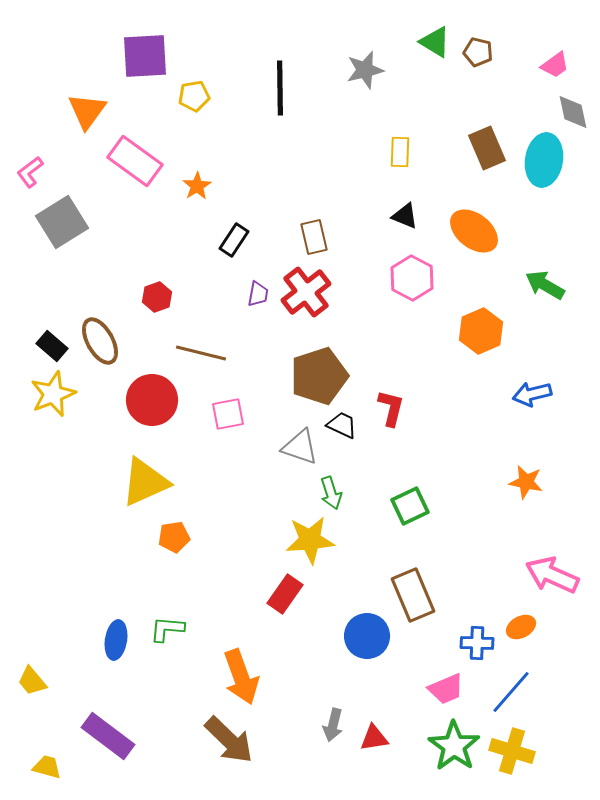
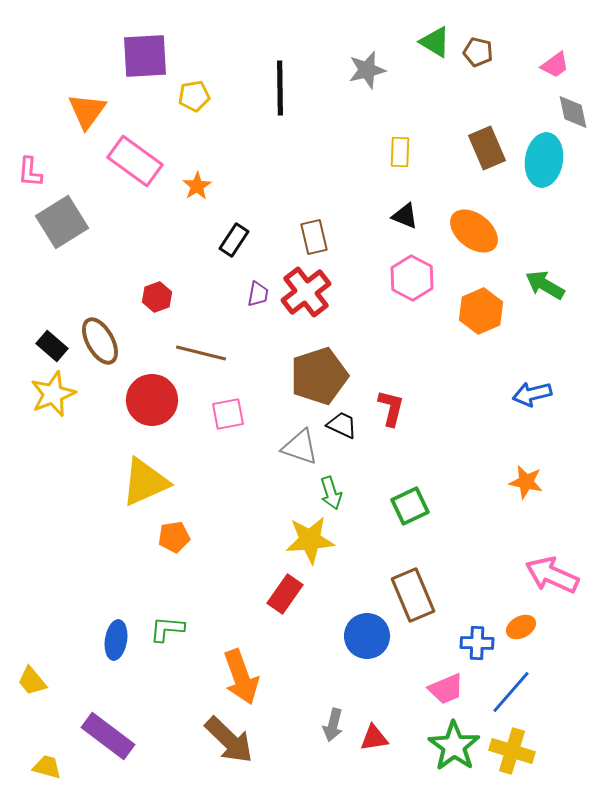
gray star at (365, 70): moved 2 px right
pink L-shape at (30, 172): rotated 48 degrees counterclockwise
orange hexagon at (481, 331): moved 20 px up
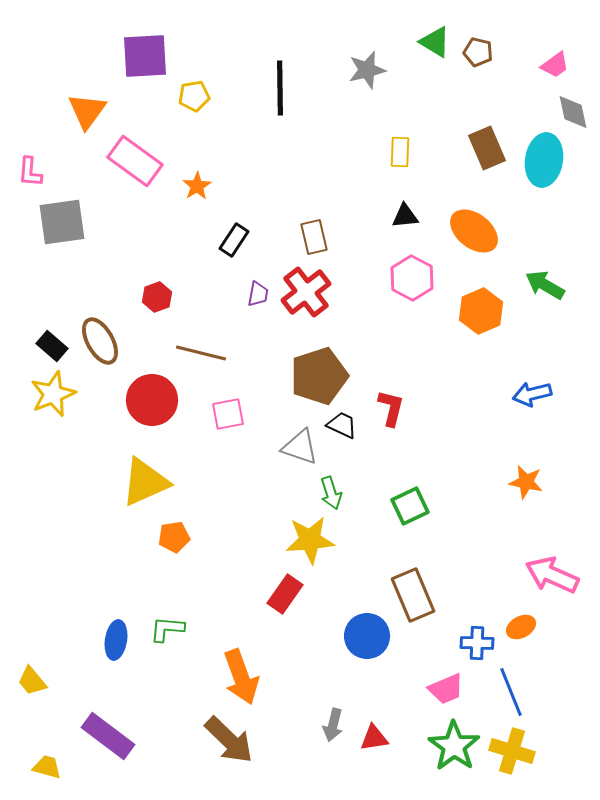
black triangle at (405, 216): rotated 28 degrees counterclockwise
gray square at (62, 222): rotated 24 degrees clockwise
blue line at (511, 692): rotated 63 degrees counterclockwise
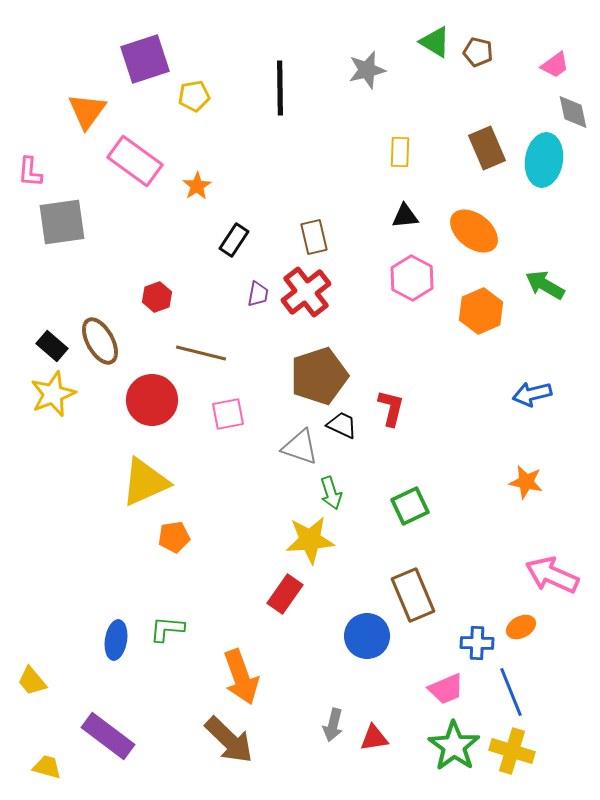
purple square at (145, 56): moved 3 px down; rotated 15 degrees counterclockwise
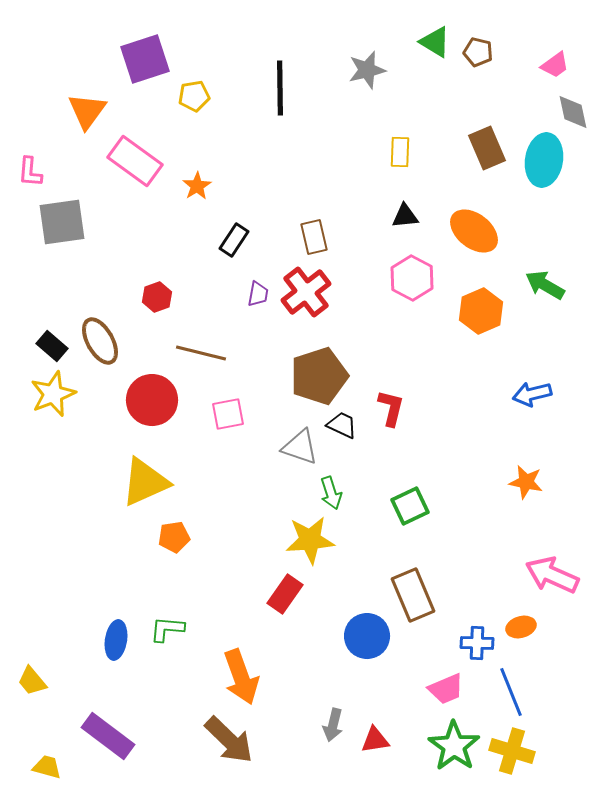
orange ellipse at (521, 627): rotated 12 degrees clockwise
red triangle at (374, 738): moved 1 px right, 2 px down
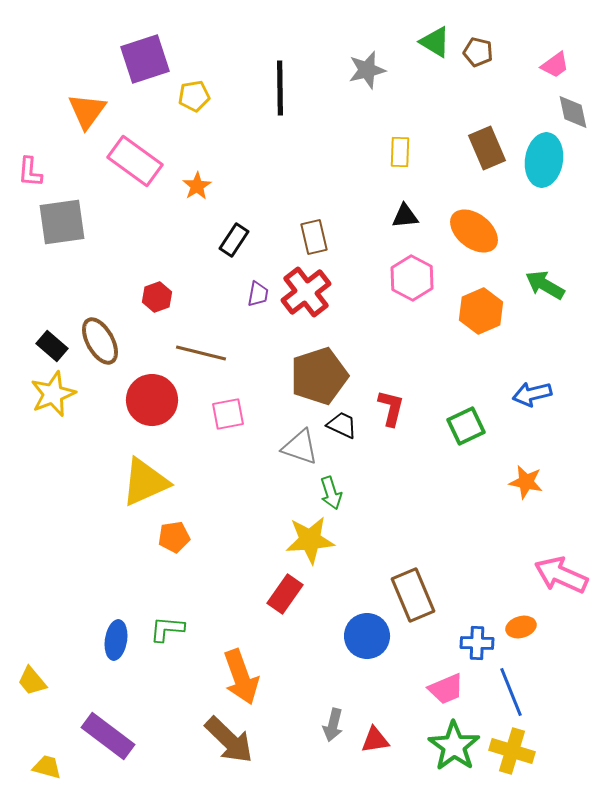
green square at (410, 506): moved 56 px right, 80 px up
pink arrow at (552, 575): moved 9 px right
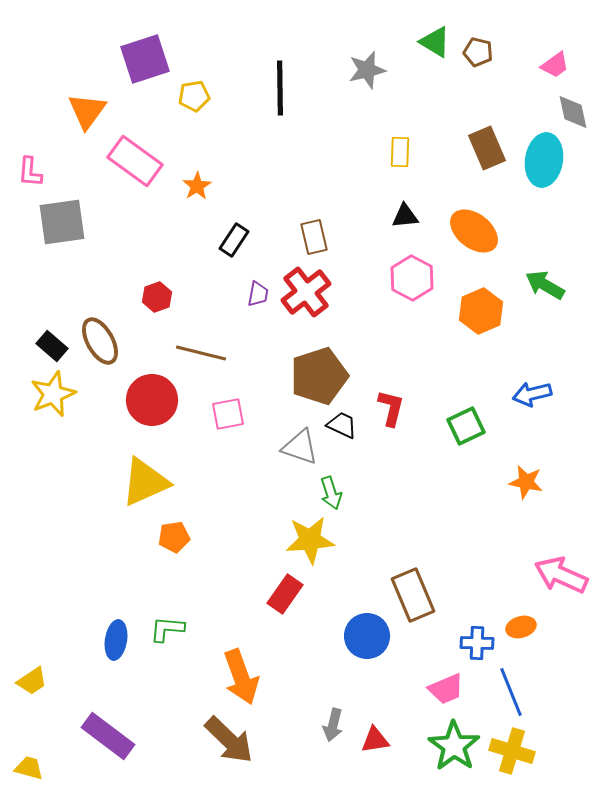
yellow trapezoid at (32, 681): rotated 84 degrees counterclockwise
yellow trapezoid at (47, 767): moved 18 px left, 1 px down
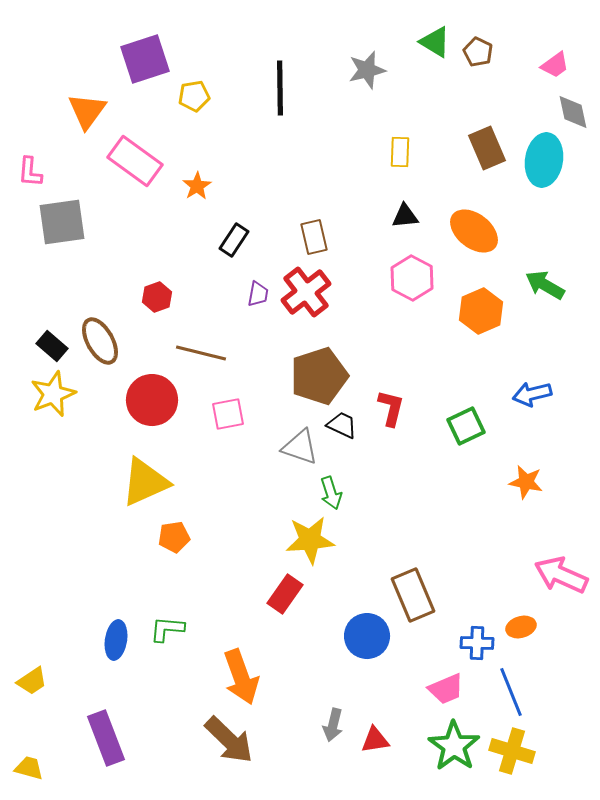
brown pentagon at (478, 52): rotated 12 degrees clockwise
purple rectangle at (108, 736): moved 2 px left, 2 px down; rotated 32 degrees clockwise
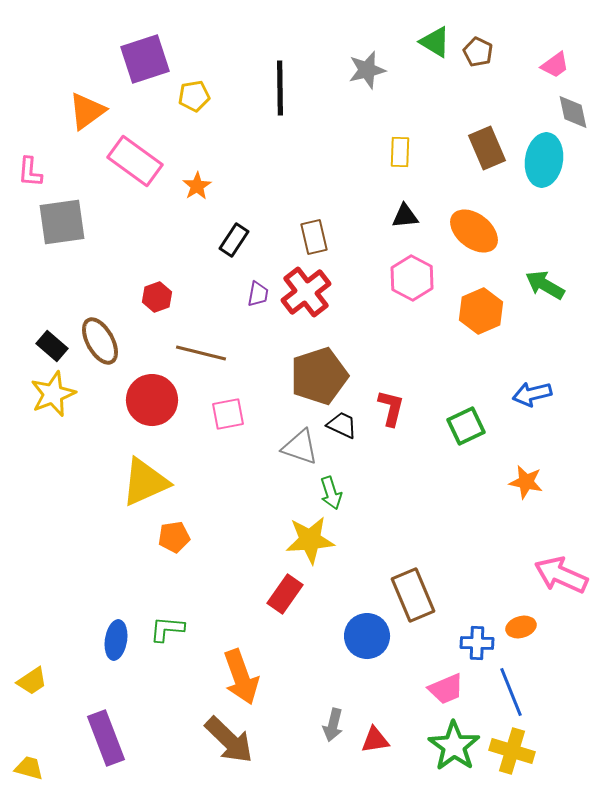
orange triangle at (87, 111): rotated 18 degrees clockwise
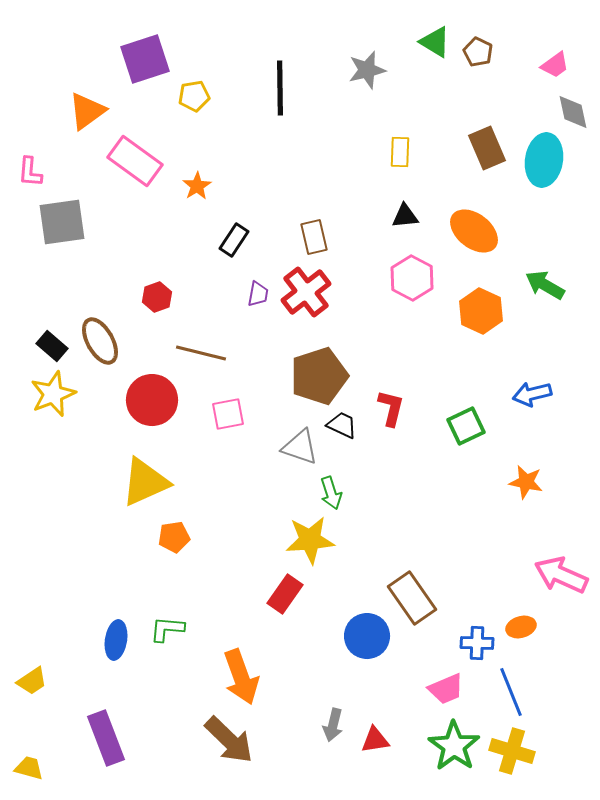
orange hexagon at (481, 311): rotated 12 degrees counterclockwise
brown rectangle at (413, 595): moved 1 px left, 3 px down; rotated 12 degrees counterclockwise
